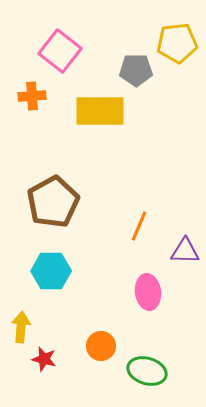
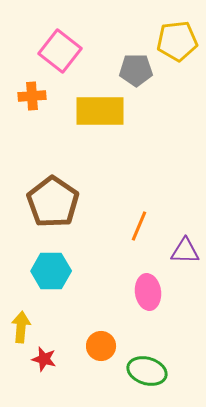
yellow pentagon: moved 2 px up
brown pentagon: rotated 9 degrees counterclockwise
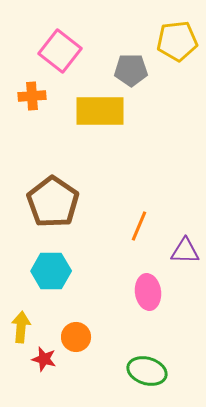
gray pentagon: moved 5 px left
orange circle: moved 25 px left, 9 px up
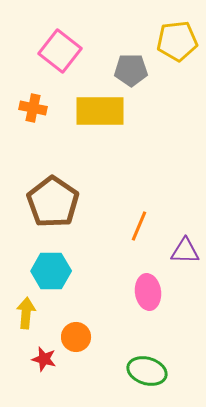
orange cross: moved 1 px right, 12 px down; rotated 16 degrees clockwise
yellow arrow: moved 5 px right, 14 px up
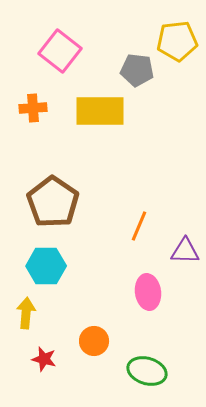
gray pentagon: moved 6 px right; rotated 8 degrees clockwise
orange cross: rotated 16 degrees counterclockwise
cyan hexagon: moved 5 px left, 5 px up
orange circle: moved 18 px right, 4 px down
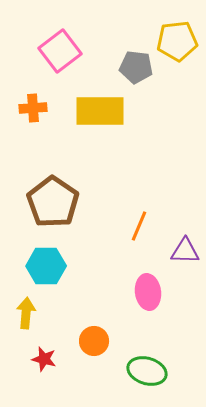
pink square: rotated 15 degrees clockwise
gray pentagon: moved 1 px left, 3 px up
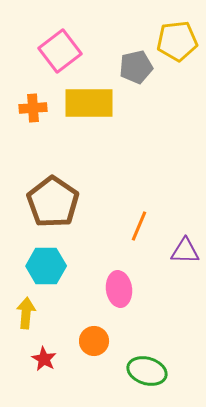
gray pentagon: rotated 20 degrees counterclockwise
yellow rectangle: moved 11 px left, 8 px up
pink ellipse: moved 29 px left, 3 px up
red star: rotated 15 degrees clockwise
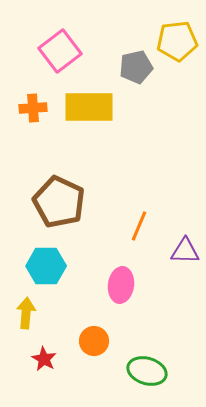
yellow rectangle: moved 4 px down
brown pentagon: moved 6 px right; rotated 9 degrees counterclockwise
pink ellipse: moved 2 px right, 4 px up; rotated 16 degrees clockwise
